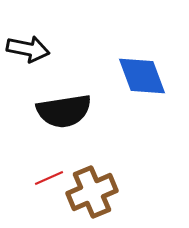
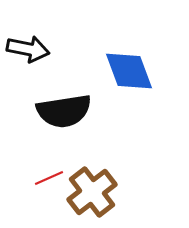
blue diamond: moved 13 px left, 5 px up
brown cross: rotated 15 degrees counterclockwise
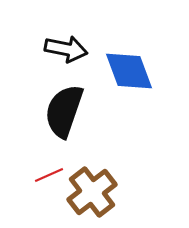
black arrow: moved 38 px right
black semicircle: rotated 118 degrees clockwise
red line: moved 3 px up
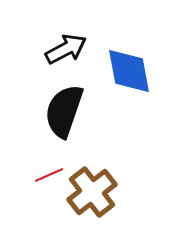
black arrow: rotated 39 degrees counterclockwise
blue diamond: rotated 10 degrees clockwise
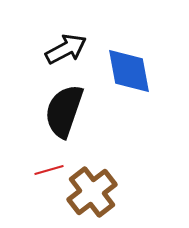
red line: moved 5 px up; rotated 8 degrees clockwise
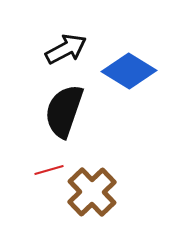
blue diamond: rotated 48 degrees counterclockwise
brown cross: rotated 6 degrees counterclockwise
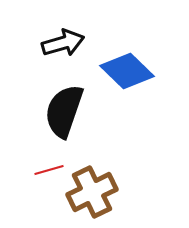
black arrow: moved 3 px left, 6 px up; rotated 12 degrees clockwise
blue diamond: moved 2 px left; rotated 12 degrees clockwise
brown cross: rotated 18 degrees clockwise
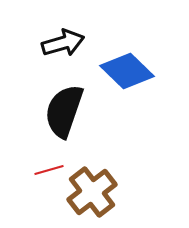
brown cross: rotated 12 degrees counterclockwise
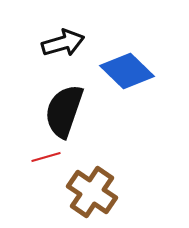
red line: moved 3 px left, 13 px up
brown cross: rotated 18 degrees counterclockwise
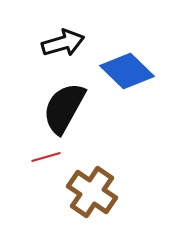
black semicircle: moved 3 px up; rotated 10 degrees clockwise
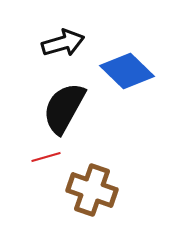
brown cross: moved 2 px up; rotated 15 degrees counterclockwise
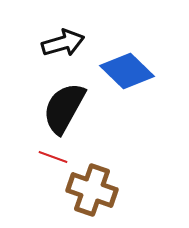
red line: moved 7 px right; rotated 36 degrees clockwise
